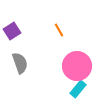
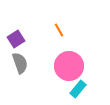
purple square: moved 4 px right, 8 px down
pink circle: moved 8 px left
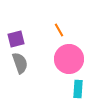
purple square: rotated 18 degrees clockwise
pink circle: moved 7 px up
cyan rectangle: rotated 36 degrees counterclockwise
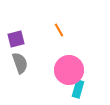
pink circle: moved 11 px down
cyan rectangle: rotated 12 degrees clockwise
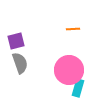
orange line: moved 14 px right, 1 px up; rotated 64 degrees counterclockwise
purple square: moved 2 px down
cyan rectangle: moved 1 px up
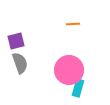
orange line: moved 5 px up
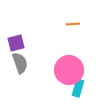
purple square: moved 2 px down
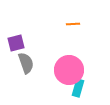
gray semicircle: moved 6 px right
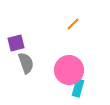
orange line: rotated 40 degrees counterclockwise
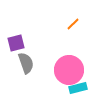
cyan rectangle: rotated 60 degrees clockwise
